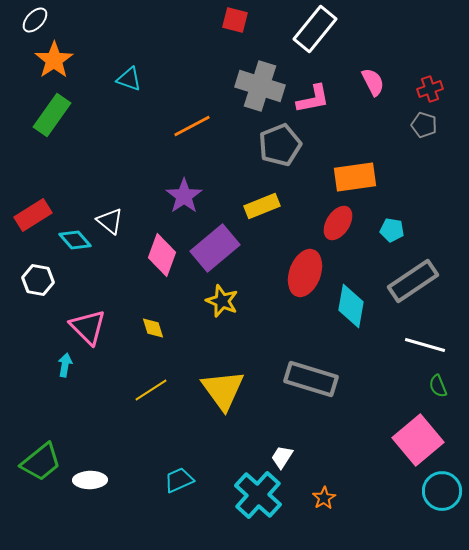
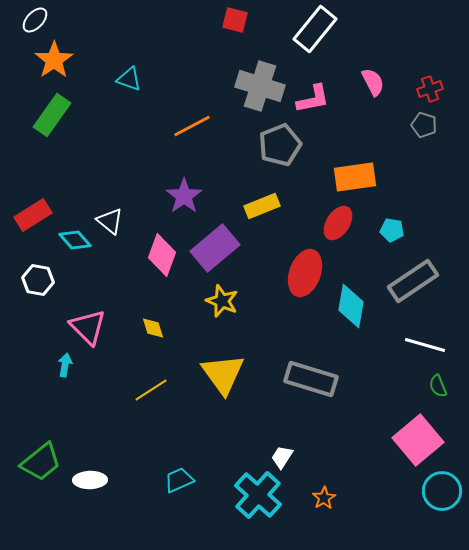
yellow triangle at (223, 390): moved 16 px up
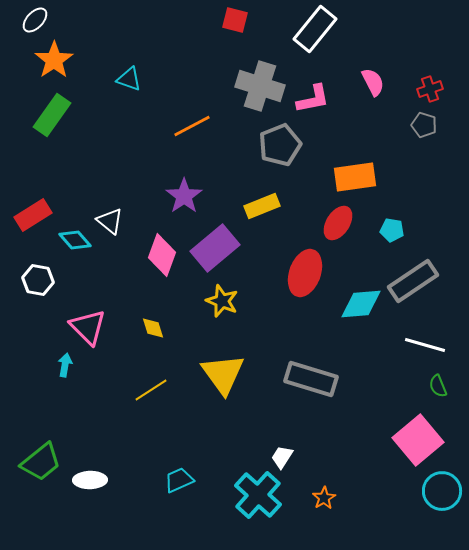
cyan diamond at (351, 306): moved 10 px right, 2 px up; rotated 75 degrees clockwise
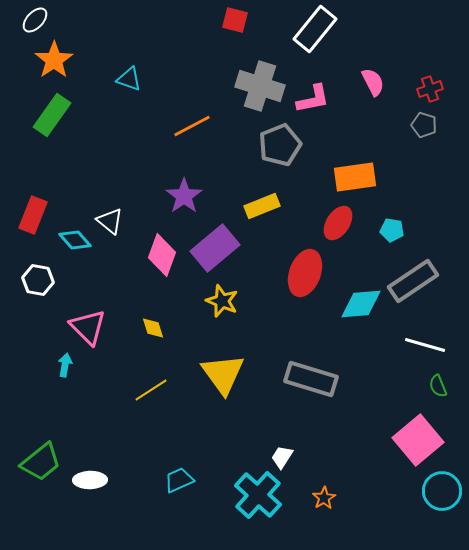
red rectangle at (33, 215): rotated 36 degrees counterclockwise
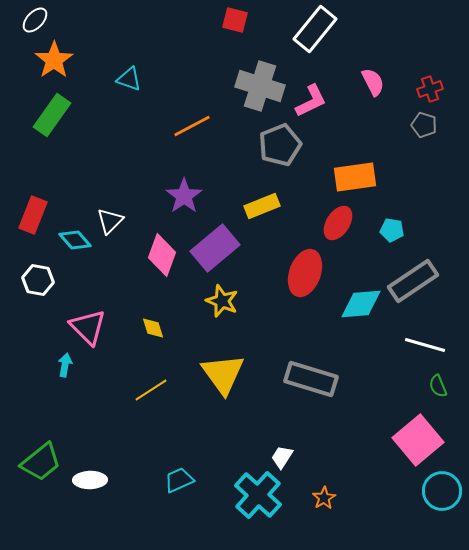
pink L-shape at (313, 99): moved 2 px left, 2 px down; rotated 15 degrees counterclockwise
white triangle at (110, 221): rotated 36 degrees clockwise
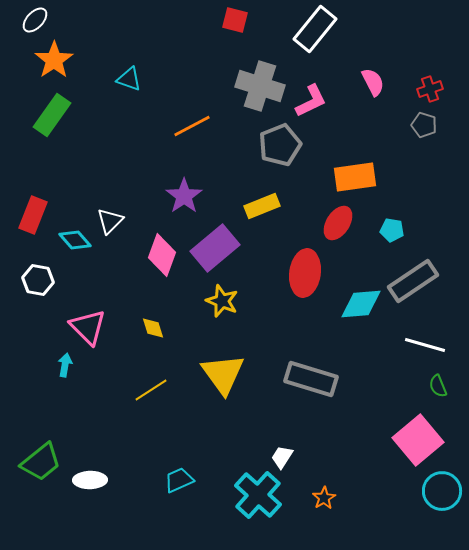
red ellipse at (305, 273): rotated 12 degrees counterclockwise
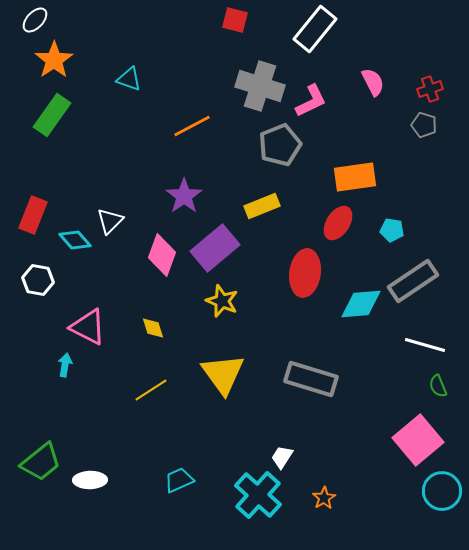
pink triangle at (88, 327): rotated 18 degrees counterclockwise
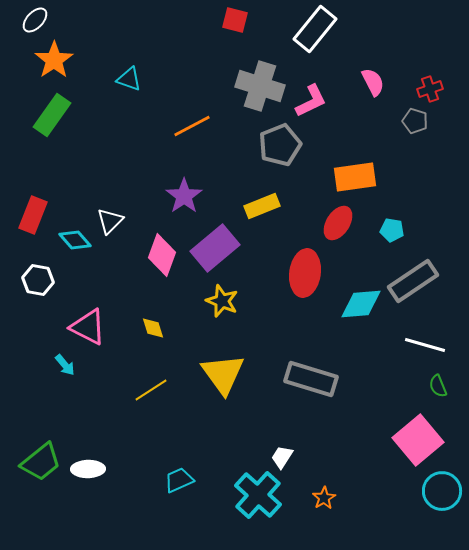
gray pentagon at (424, 125): moved 9 px left, 4 px up
cyan arrow at (65, 365): rotated 130 degrees clockwise
white ellipse at (90, 480): moved 2 px left, 11 px up
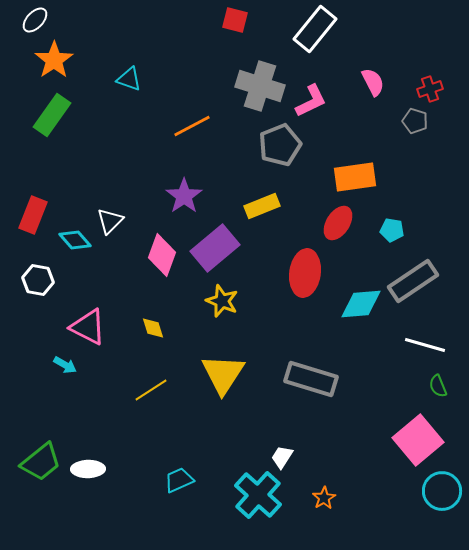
cyan arrow at (65, 365): rotated 20 degrees counterclockwise
yellow triangle at (223, 374): rotated 9 degrees clockwise
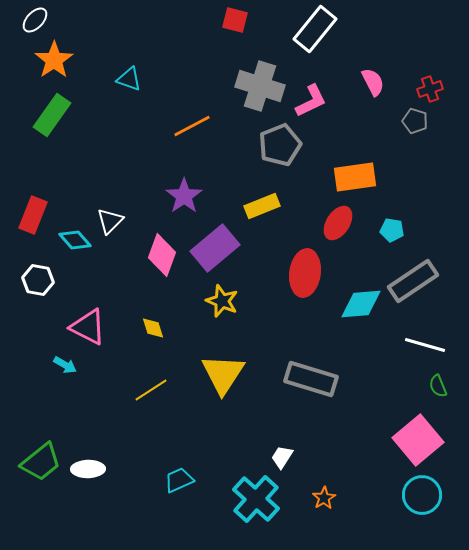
cyan circle at (442, 491): moved 20 px left, 4 px down
cyan cross at (258, 495): moved 2 px left, 4 px down
